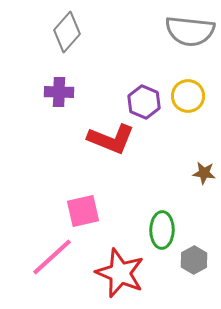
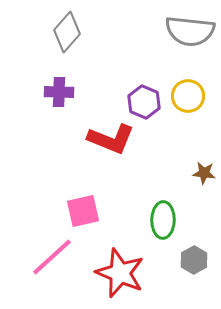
green ellipse: moved 1 px right, 10 px up
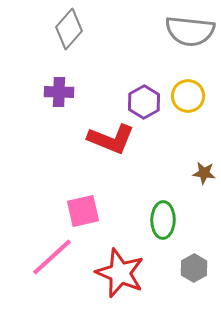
gray diamond: moved 2 px right, 3 px up
purple hexagon: rotated 8 degrees clockwise
gray hexagon: moved 8 px down
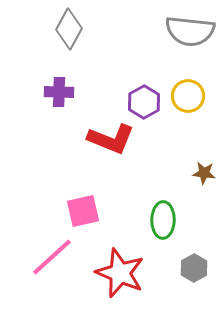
gray diamond: rotated 12 degrees counterclockwise
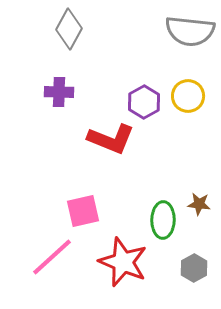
brown star: moved 5 px left, 31 px down
red star: moved 3 px right, 11 px up
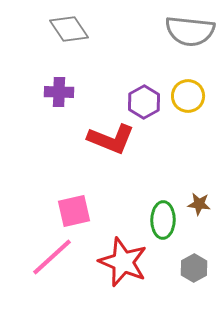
gray diamond: rotated 63 degrees counterclockwise
pink square: moved 9 px left
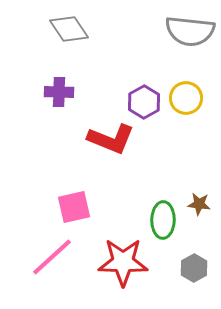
yellow circle: moved 2 px left, 2 px down
pink square: moved 4 px up
red star: rotated 21 degrees counterclockwise
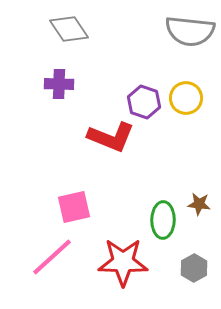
purple cross: moved 8 px up
purple hexagon: rotated 12 degrees counterclockwise
red L-shape: moved 2 px up
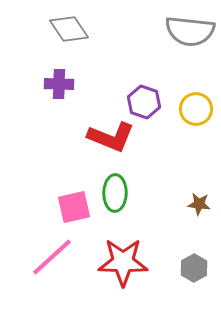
yellow circle: moved 10 px right, 11 px down
green ellipse: moved 48 px left, 27 px up
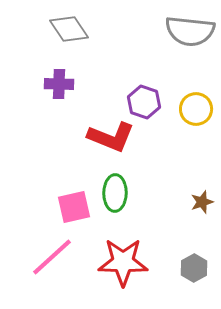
brown star: moved 3 px right, 2 px up; rotated 25 degrees counterclockwise
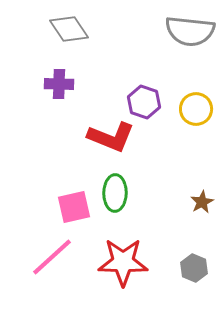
brown star: rotated 10 degrees counterclockwise
gray hexagon: rotated 8 degrees counterclockwise
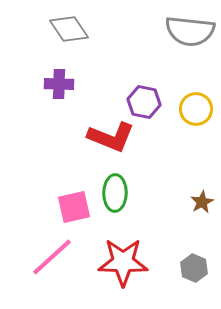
purple hexagon: rotated 8 degrees counterclockwise
